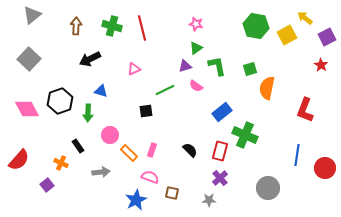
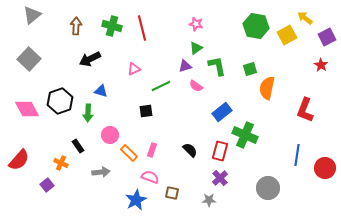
green line at (165, 90): moved 4 px left, 4 px up
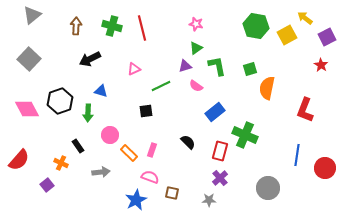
blue rectangle at (222, 112): moved 7 px left
black semicircle at (190, 150): moved 2 px left, 8 px up
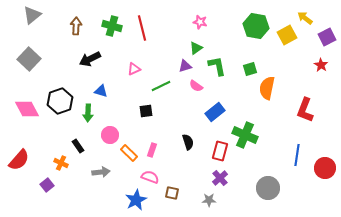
pink star at (196, 24): moved 4 px right, 2 px up
black semicircle at (188, 142): rotated 28 degrees clockwise
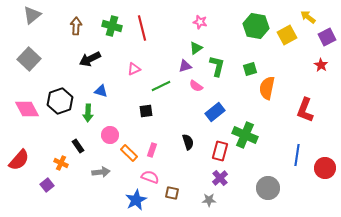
yellow arrow at (305, 18): moved 3 px right, 1 px up
green L-shape at (217, 66): rotated 25 degrees clockwise
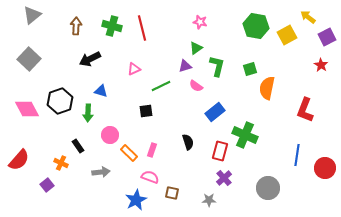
purple cross at (220, 178): moved 4 px right
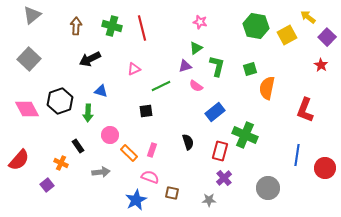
purple square at (327, 37): rotated 18 degrees counterclockwise
